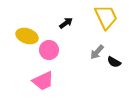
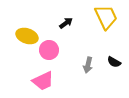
gray arrow: moved 9 px left, 13 px down; rotated 28 degrees counterclockwise
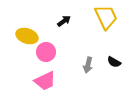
black arrow: moved 2 px left, 2 px up
pink circle: moved 3 px left, 2 px down
pink trapezoid: moved 2 px right
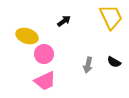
yellow trapezoid: moved 5 px right
pink circle: moved 2 px left, 2 px down
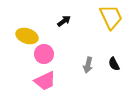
black semicircle: moved 2 px down; rotated 32 degrees clockwise
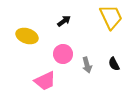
pink circle: moved 19 px right
gray arrow: moved 1 px left; rotated 28 degrees counterclockwise
